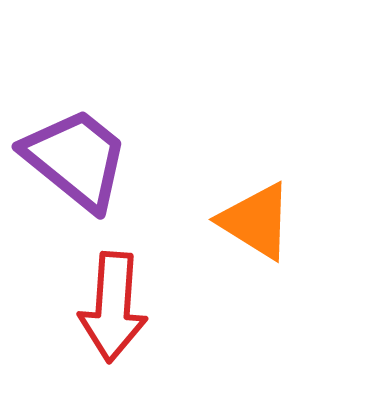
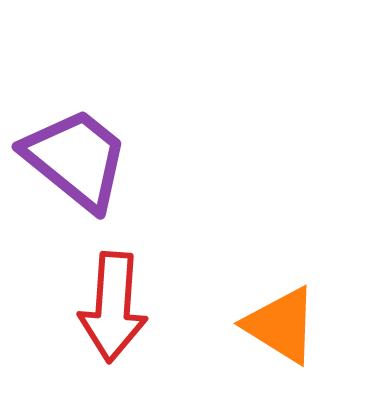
orange triangle: moved 25 px right, 104 px down
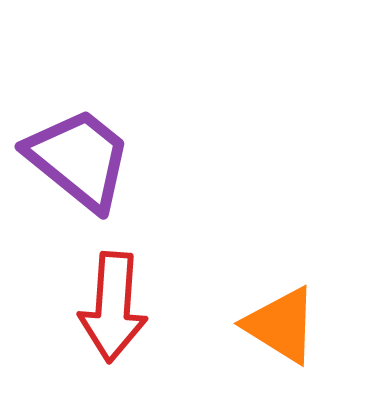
purple trapezoid: moved 3 px right
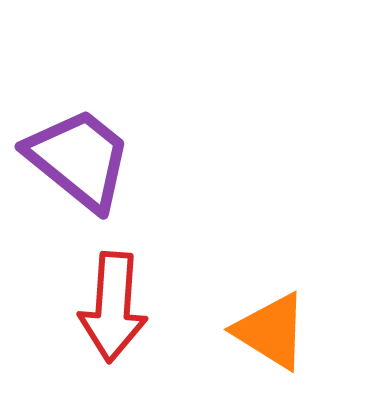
orange triangle: moved 10 px left, 6 px down
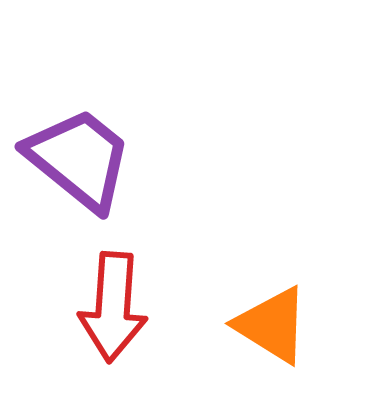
orange triangle: moved 1 px right, 6 px up
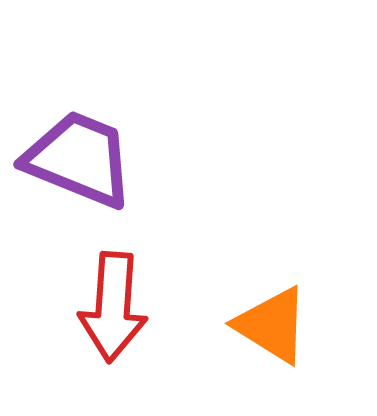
purple trapezoid: rotated 17 degrees counterclockwise
